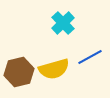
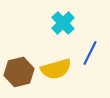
blue line: moved 4 px up; rotated 35 degrees counterclockwise
yellow semicircle: moved 2 px right
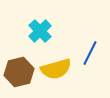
cyan cross: moved 23 px left, 8 px down
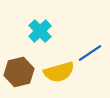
blue line: rotated 30 degrees clockwise
yellow semicircle: moved 3 px right, 3 px down
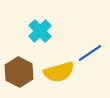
brown hexagon: rotated 20 degrees counterclockwise
